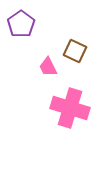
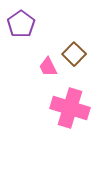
brown square: moved 1 px left, 3 px down; rotated 20 degrees clockwise
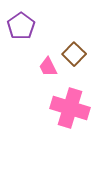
purple pentagon: moved 2 px down
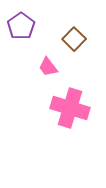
brown square: moved 15 px up
pink trapezoid: rotated 10 degrees counterclockwise
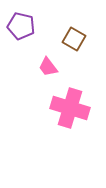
purple pentagon: rotated 24 degrees counterclockwise
brown square: rotated 15 degrees counterclockwise
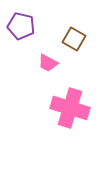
pink trapezoid: moved 4 px up; rotated 25 degrees counterclockwise
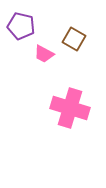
pink trapezoid: moved 4 px left, 9 px up
